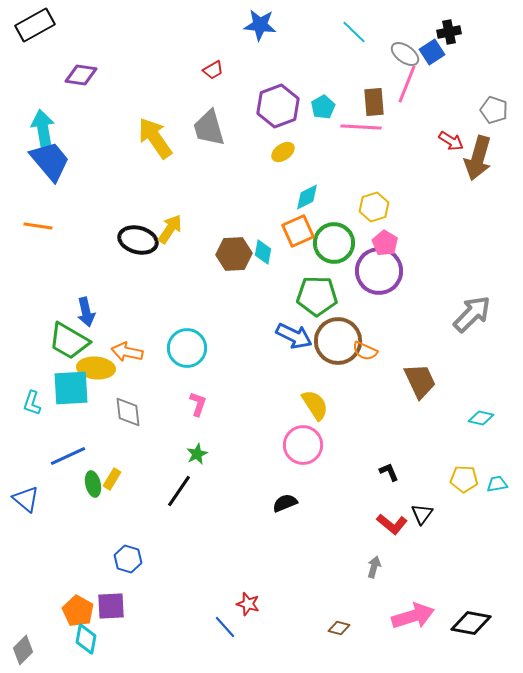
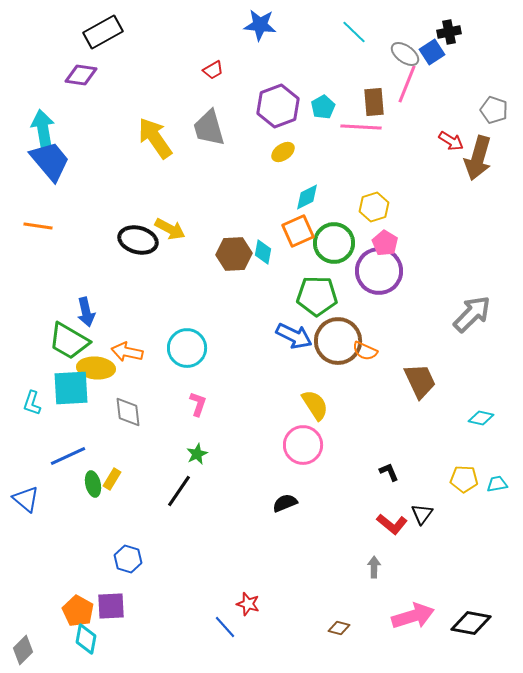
black rectangle at (35, 25): moved 68 px right, 7 px down
yellow arrow at (170, 229): rotated 84 degrees clockwise
gray arrow at (374, 567): rotated 15 degrees counterclockwise
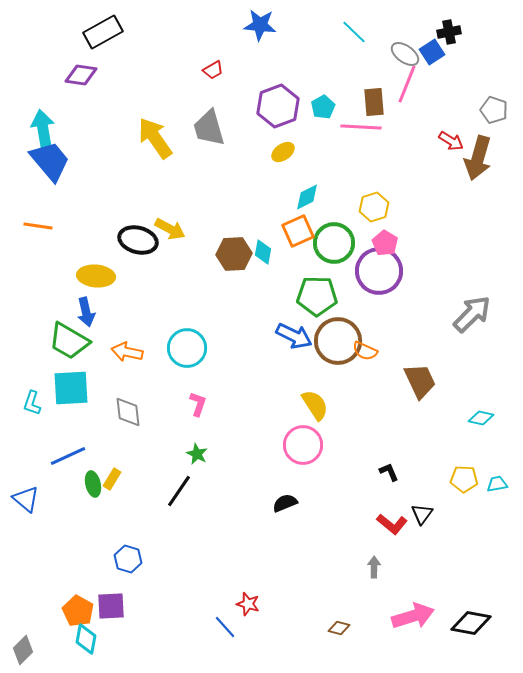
yellow ellipse at (96, 368): moved 92 px up
green star at (197, 454): rotated 20 degrees counterclockwise
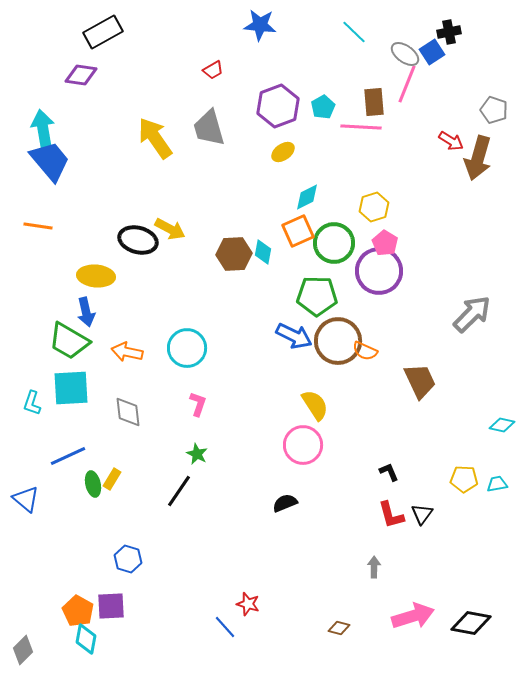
cyan diamond at (481, 418): moved 21 px right, 7 px down
red L-shape at (392, 524): moved 1 px left, 9 px up; rotated 36 degrees clockwise
